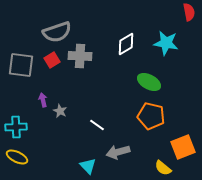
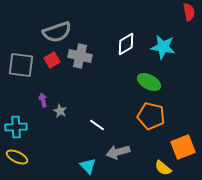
cyan star: moved 3 px left, 4 px down
gray cross: rotated 10 degrees clockwise
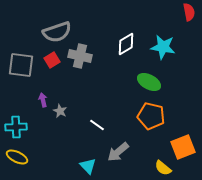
gray arrow: rotated 25 degrees counterclockwise
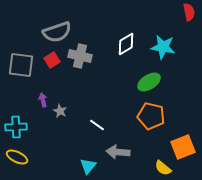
green ellipse: rotated 60 degrees counterclockwise
gray arrow: rotated 45 degrees clockwise
cyan triangle: rotated 24 degrees clockwise
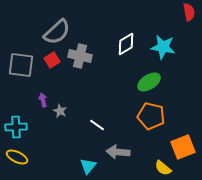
gray semicircle: rotated 24 degrees counterclockwise
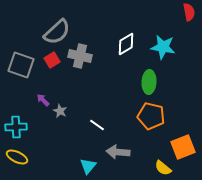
gray square: rotated 12 degrees clockwise
green ellipse: rotated 55 degrees counterclockwise
purple arrow: rotated 32 degrees counterclockwise
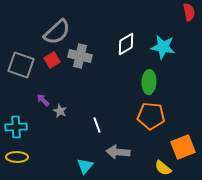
orange pentagon: rotated 8 degrees counterclockwise
white line: rotated 35 degrees clockwise
yellow ellipse: rotated 25 degrees counterclockwise
cyan triangle: moved 3 px left
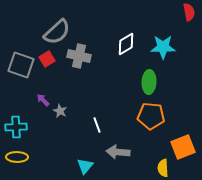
cyan star: rotated 10 degrees counterclockwise
gray cross: moved 1 px left
red square: moved 5 px left, 1 px up
yellow semicircle: rotated 48 degrees clockwise
